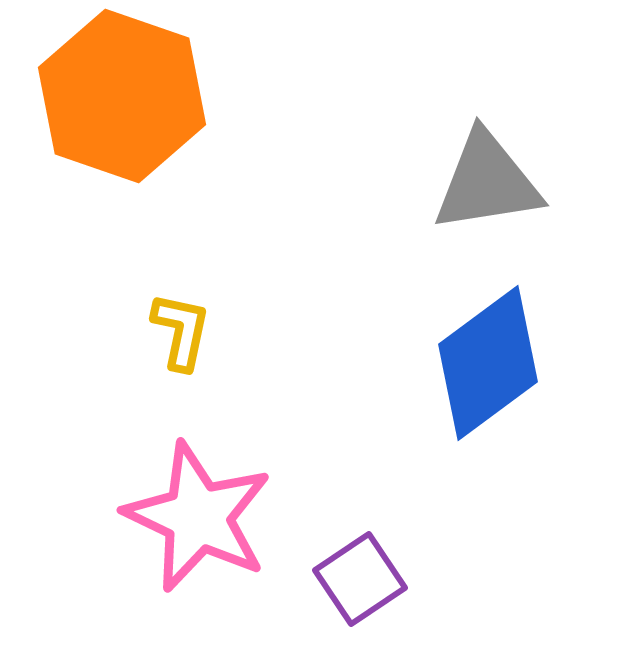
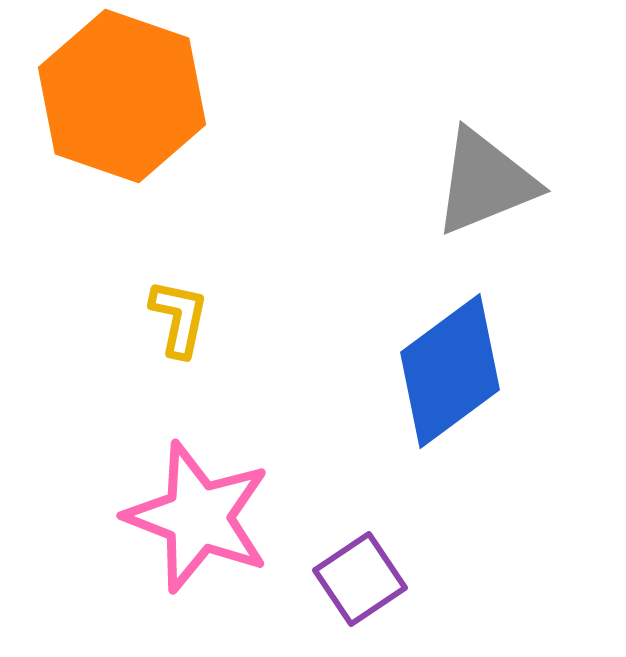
gray triangle: moved 2 px left; rotated 13 degrees counterclockwise
yellow L-shape: moved 2 px left, 13 px up
blue diamond: moved 38 px left, 8 px down
pink star: rotated 4 degrees counterclockwise
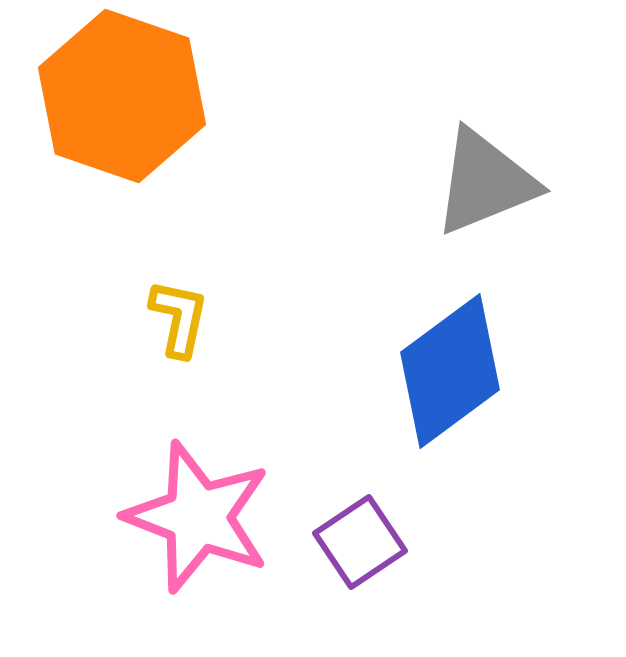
purple square: moved 37 px up
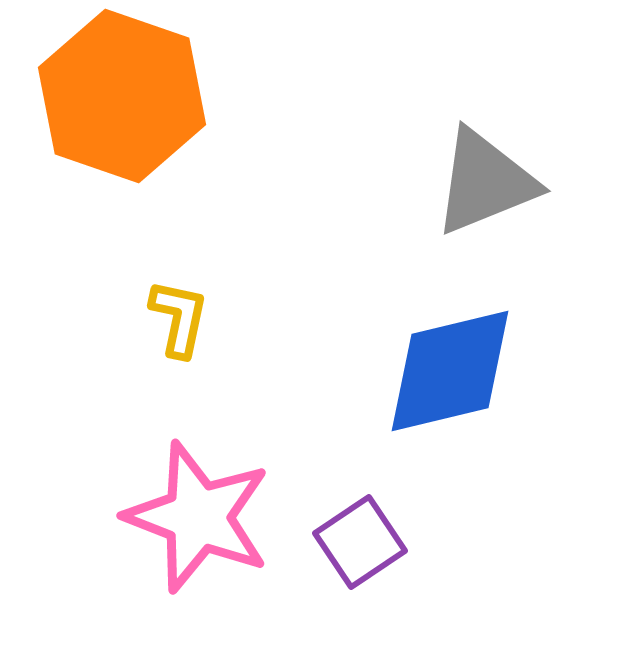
blue diamond: rotated 23 degrees clockwise
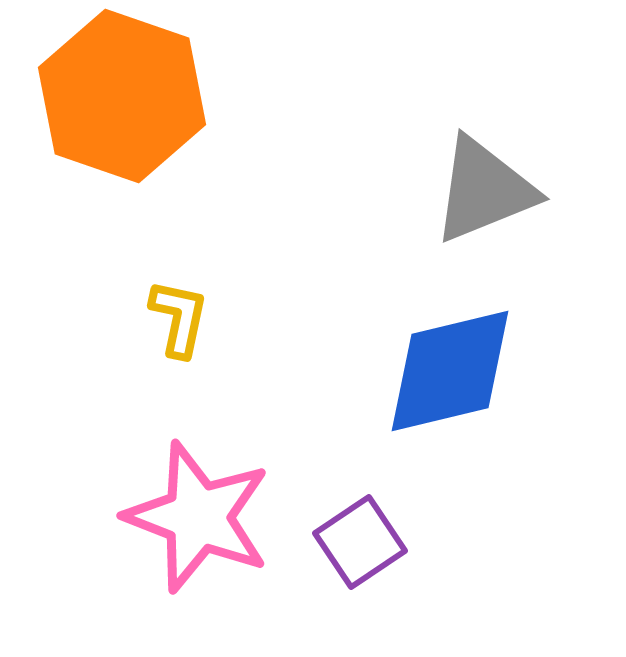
gray triangle: moved 1 px left, 8 px down
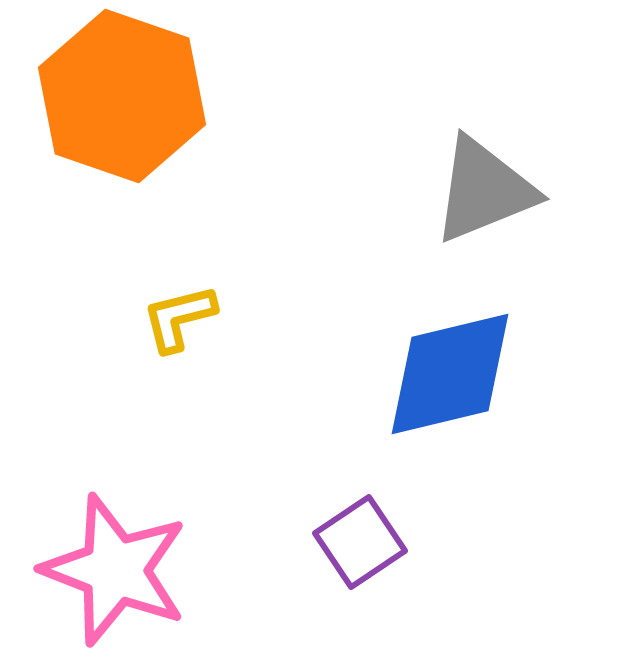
yellow L-shape: rotated 116 degrees counterclockwise
blue diamond: moved 3 px down
pink star: moved 83 px left, 53 px down
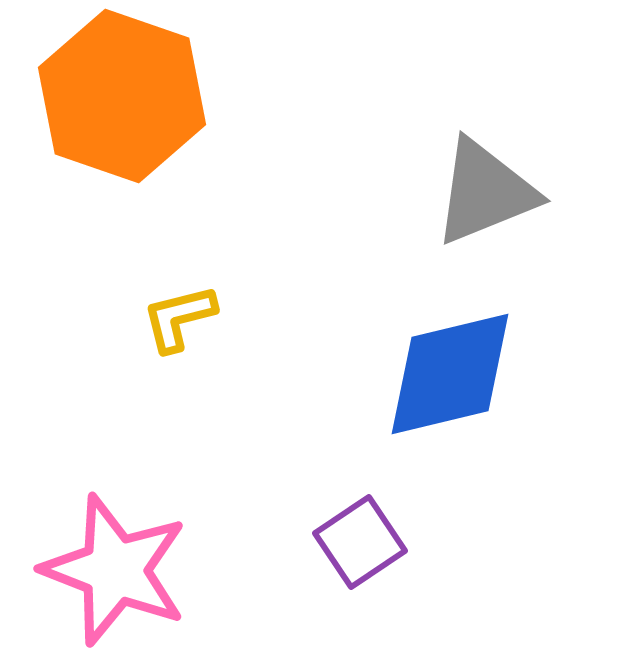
gray triangle: moved 1 px right, 2 px down
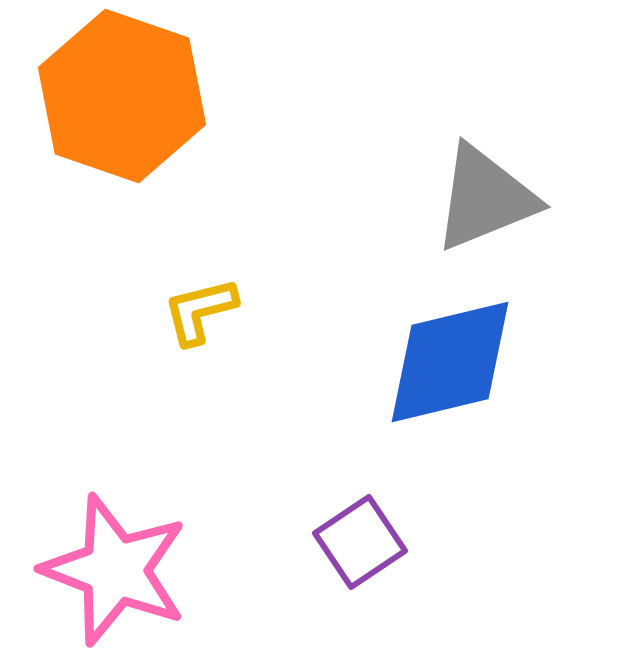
gray triangle: moved 6 px down
yellow L-shape: moved 21 px right, 7 px up
blue diamond: moved 12 px up
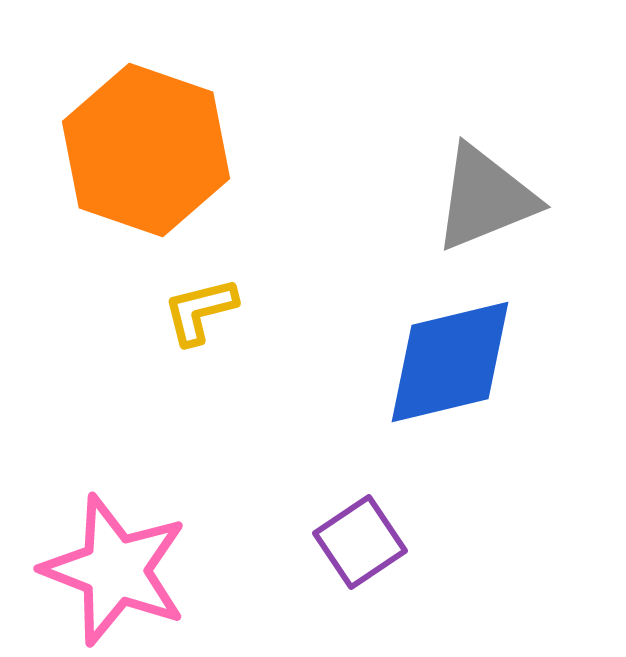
orange hexagon: moved 24 px right, 54 px down
